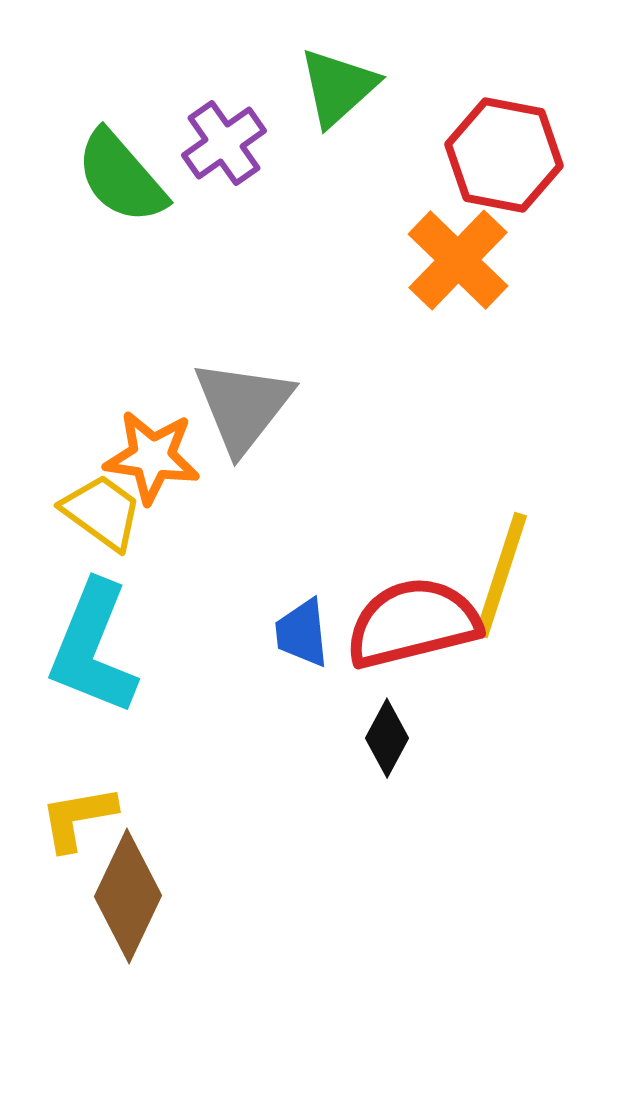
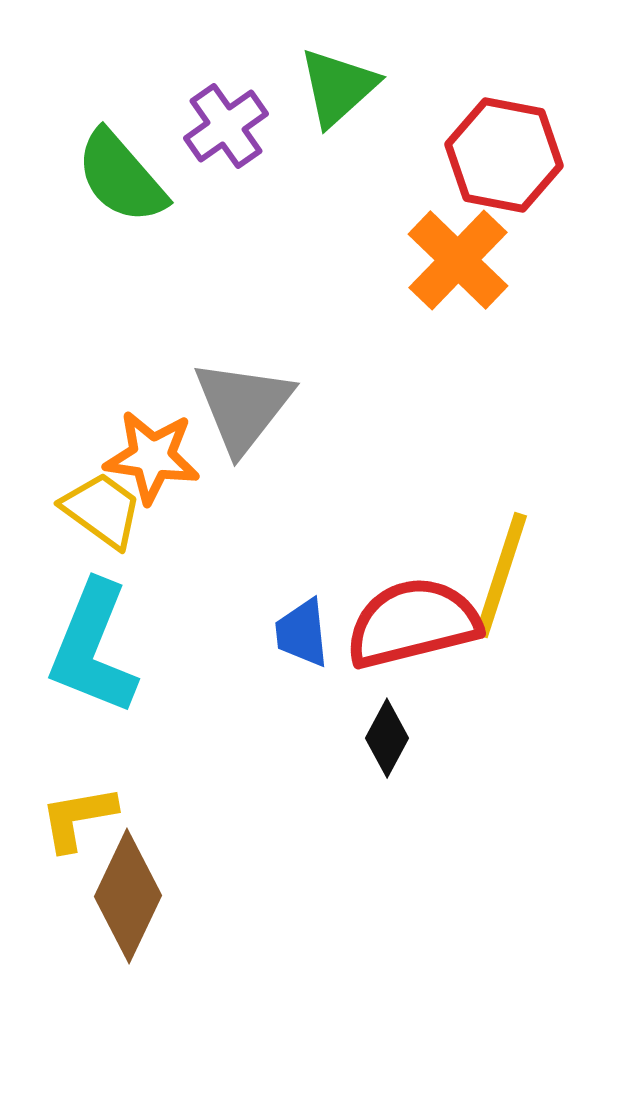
purple cross: moved 2 px right, 17 px up
yellow trapezoid: moved 2 px up
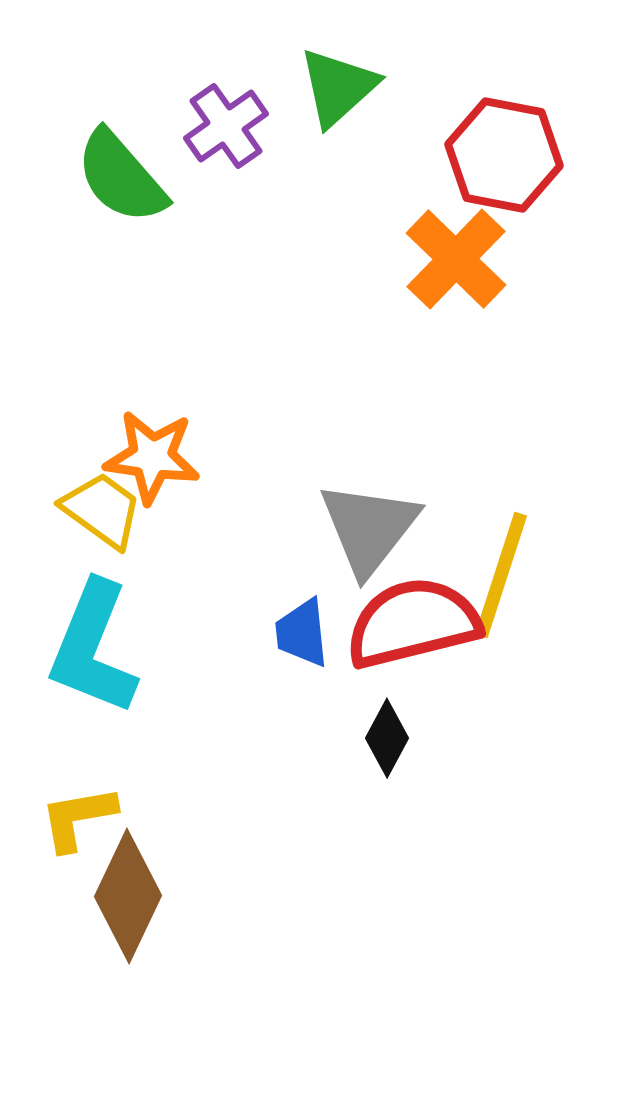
orange cross: moved 2 px left, 1 px up
gray triangle: moved 126 px right, 122 px down
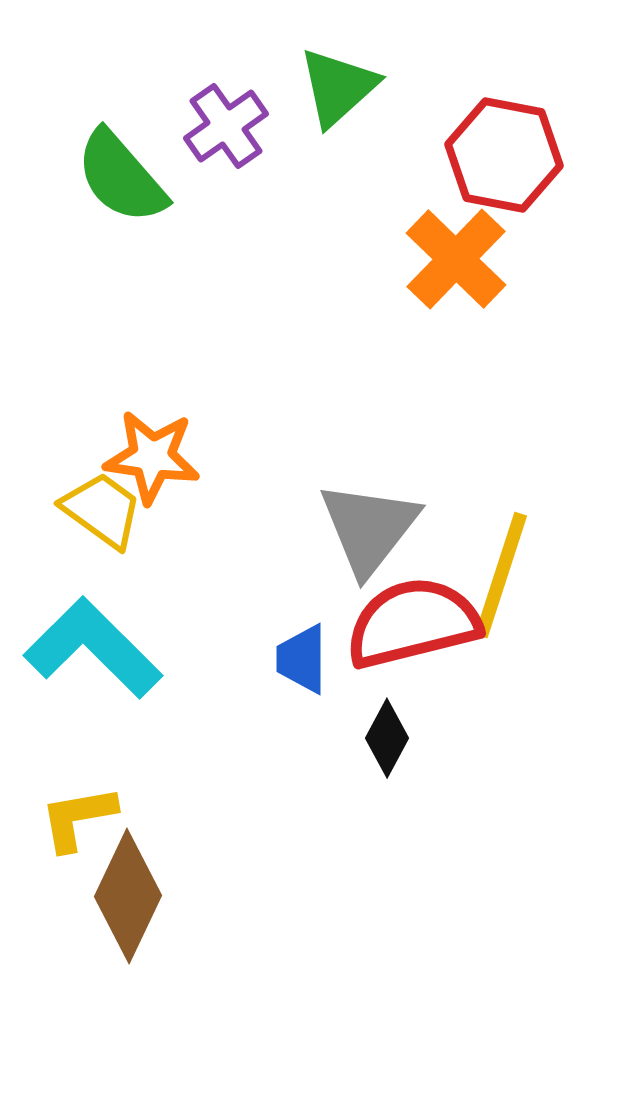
blue trapezoid: moved 26 px down; rotated 6 degrees clockwise
cyan L-shape: rotated 113 degrees clockwise
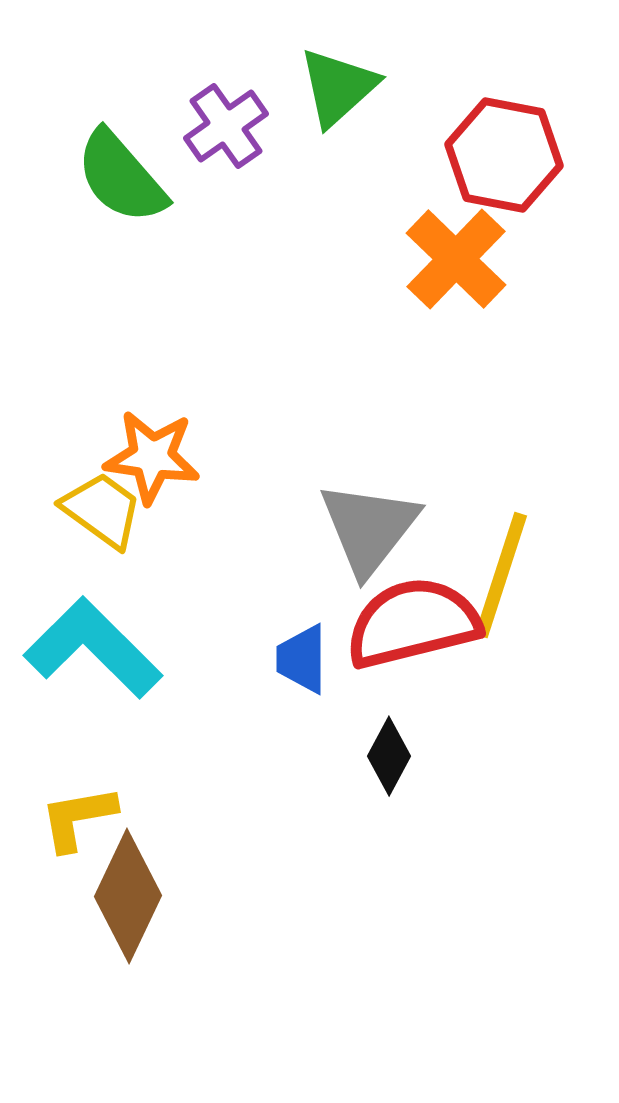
black diamond: moved 2 px right, 18 px down
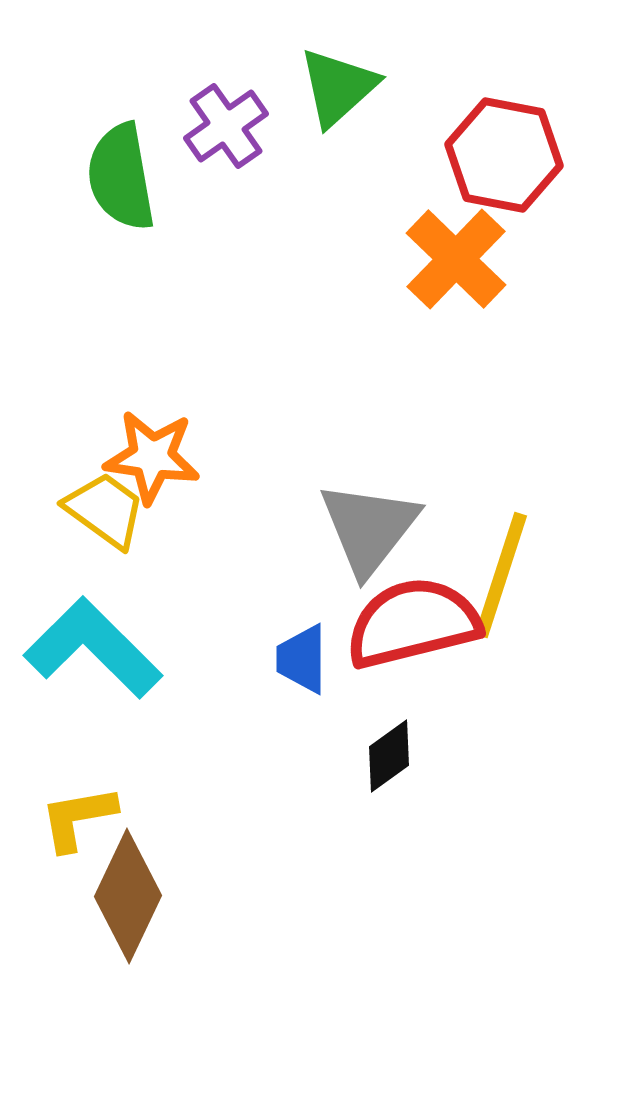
green semicircle: rotated 31 degrees clockwise
yellow trapezoid: moved 3 px right
black diamond: rotated 26 degrees clockwise
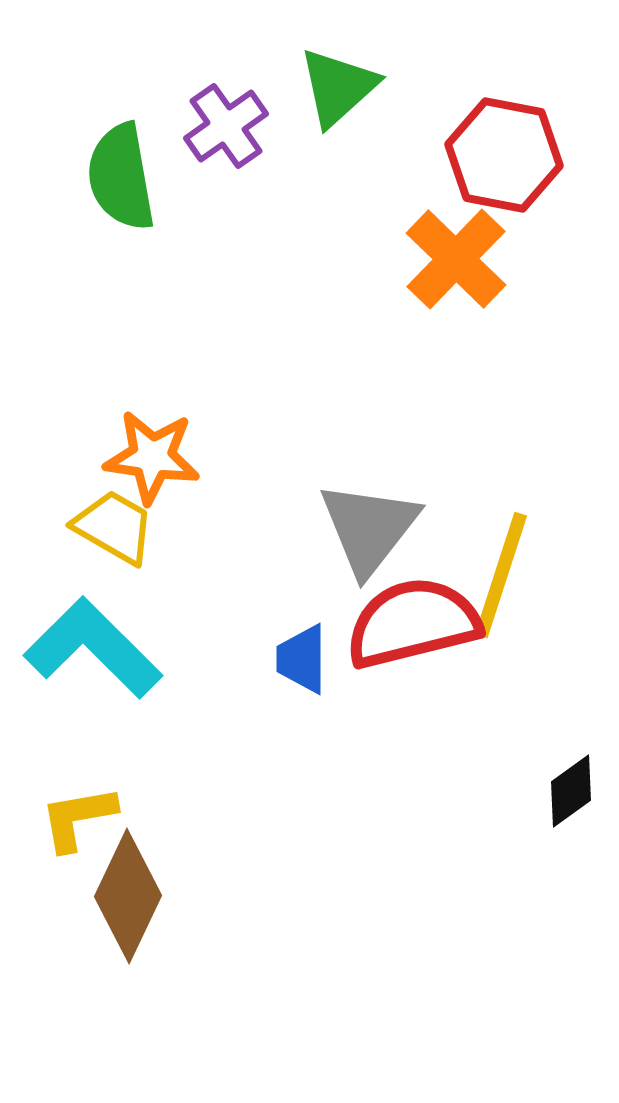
yellow trapezoid: moved 9 px right, 17 px down; rotated 6 degrees counterclockwise
black diamond: moved 182 px right, 35 px down
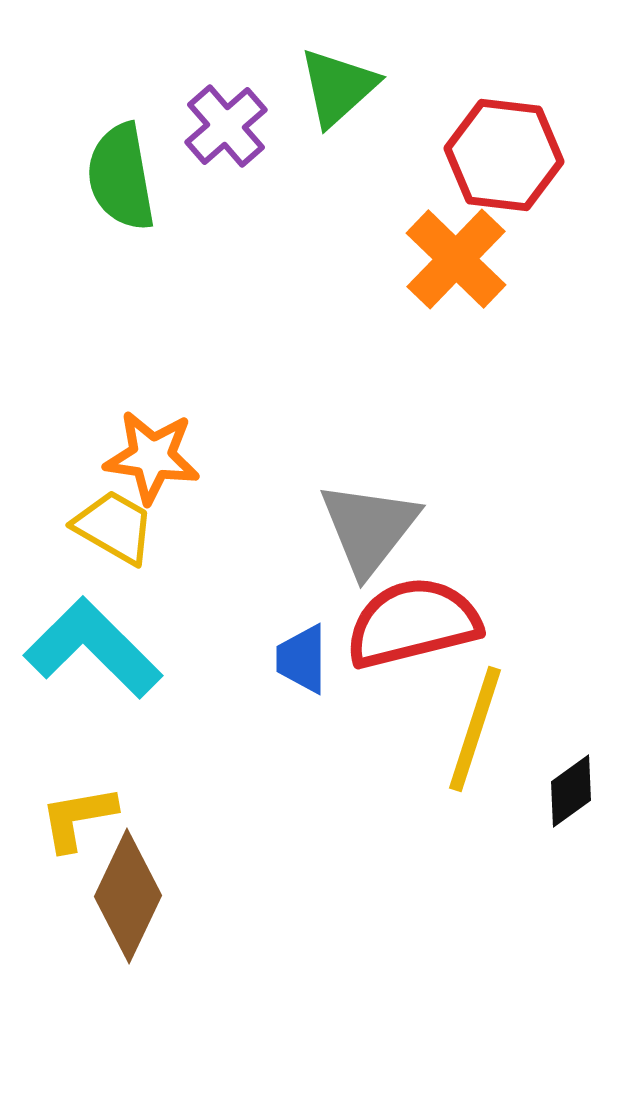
purple cross: rotated 6 degrees counterclockwise
red hexagon: rotated 4 degrees counterclockwise
yellow line: moved 26 px left, 154 px down
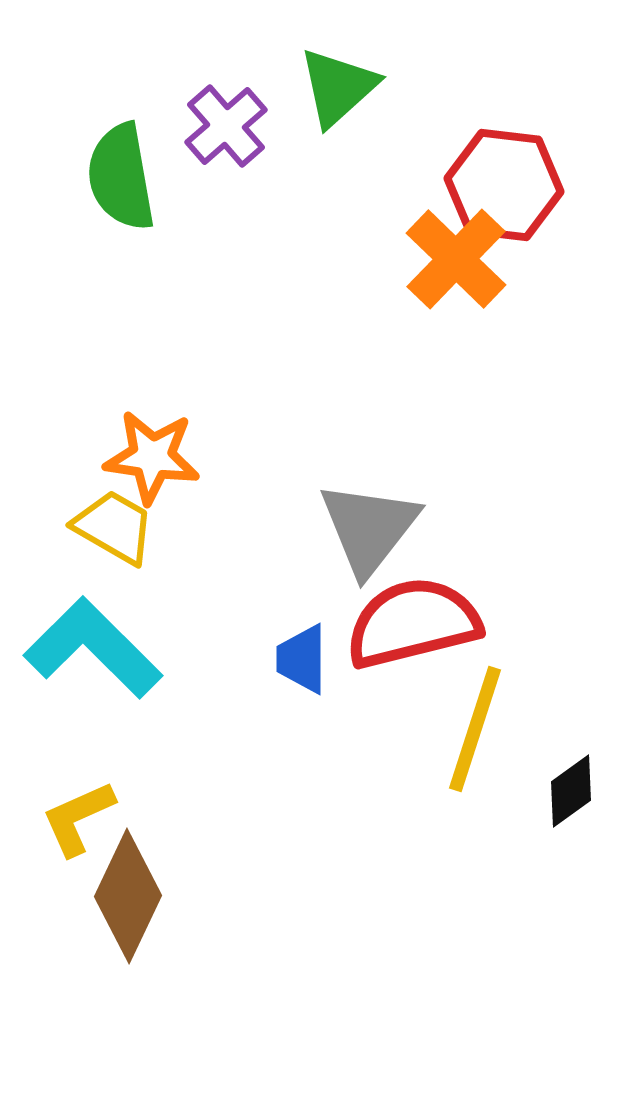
red hexagon: moved 30 px down
yellow L-shape: rotated 14 degrees counterclockwise
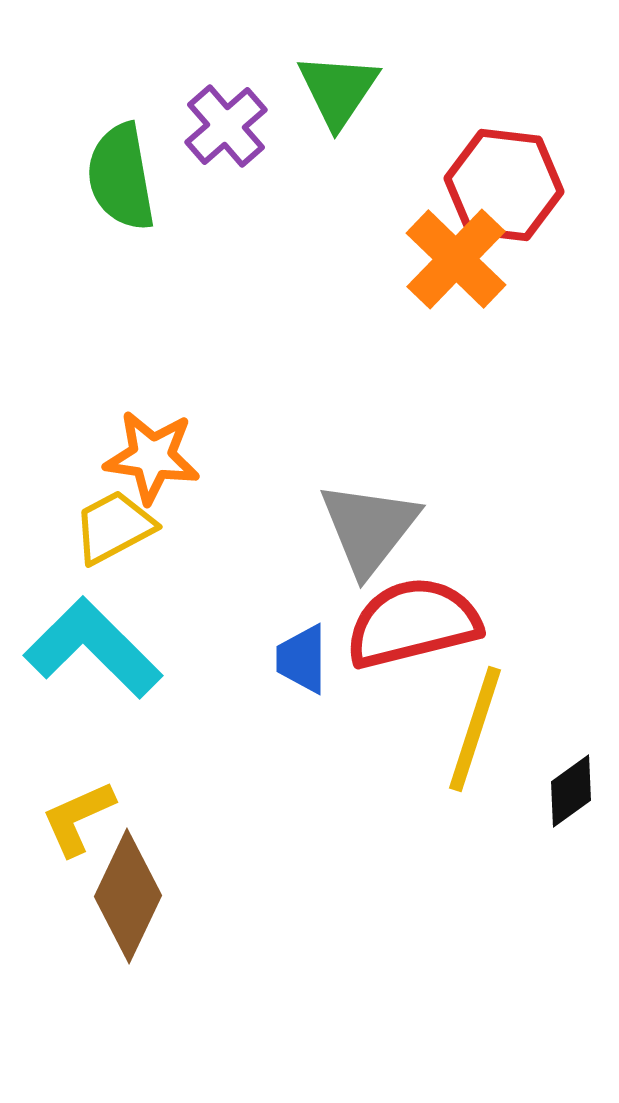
green triangle: moved 3 px down; rotated 14 degrees counterclockwise
yellow trapezoid: rotated 58 degrees counterclockwise
